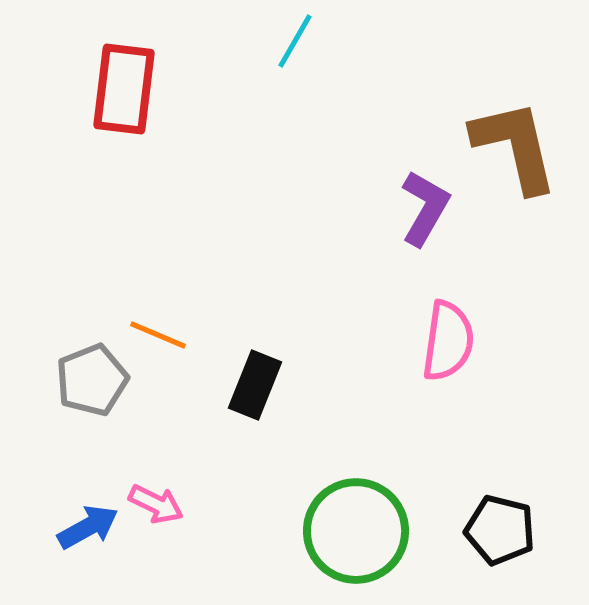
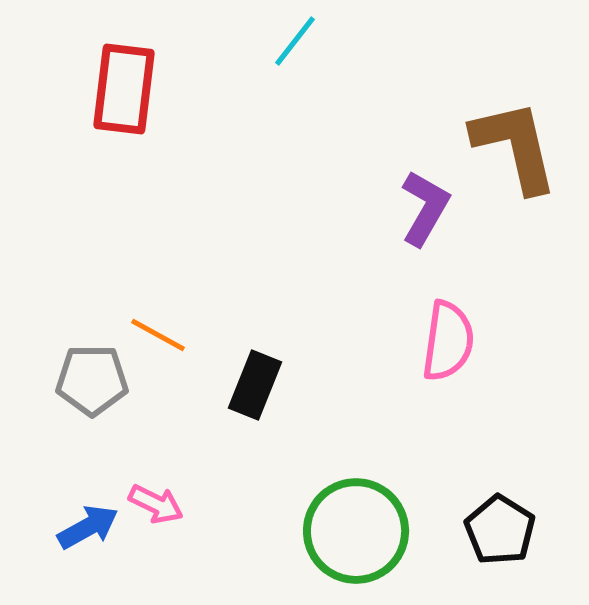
cyan line: rotated 8 degrees clockwise
orange line: rotated 6 degrees clockwise
gray pentagon: rotated 22 degrees clockwise
black pentagon: rotated 18 degrees clockwise
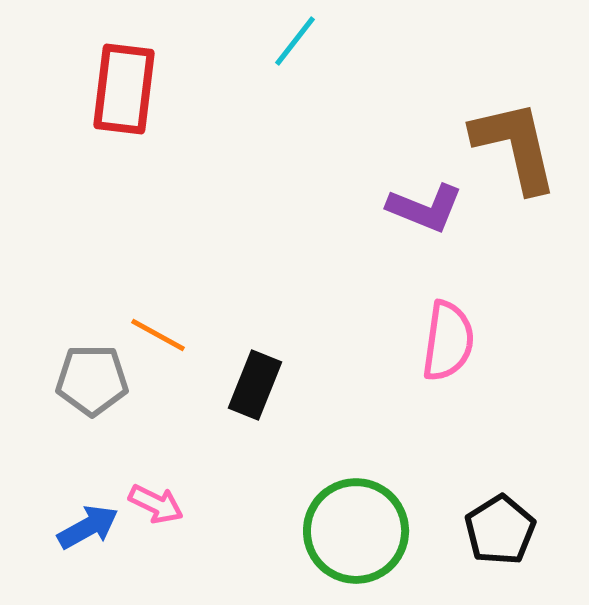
purple L-shape: rotated 82 degrees clockwise
black pentagon: rotated 8 degrees clockwise
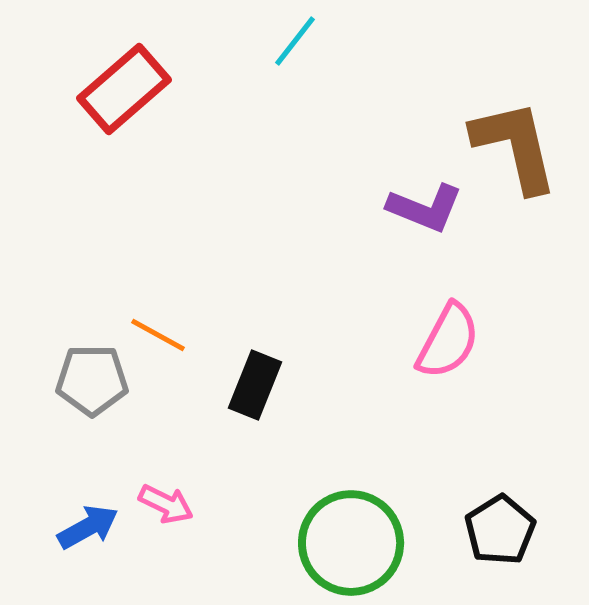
red rectangle: rotated 42 degrees clockwise
pink semicircle: rotated 20 degrees clockwise
pink arrow: moved 10 px right
green circle: moved 5 px left, 12 px down
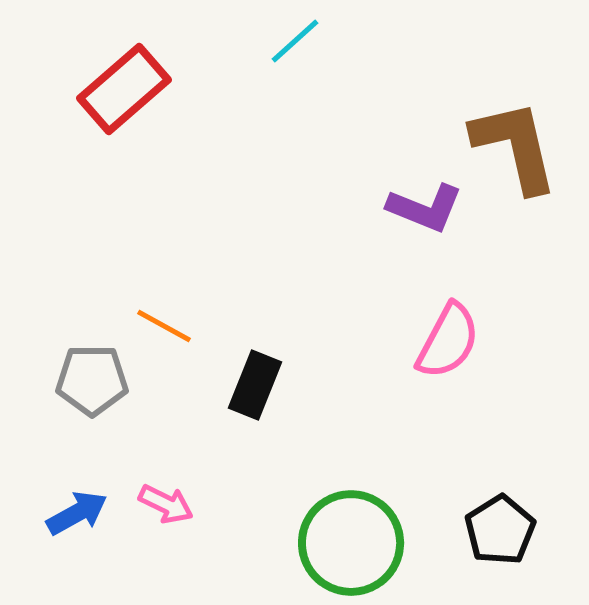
cyan line: rotated 10 degrees clockwise
orange line: moved 6 px right, 9 px up
blue arrow: moved 11 px left, 14 px up
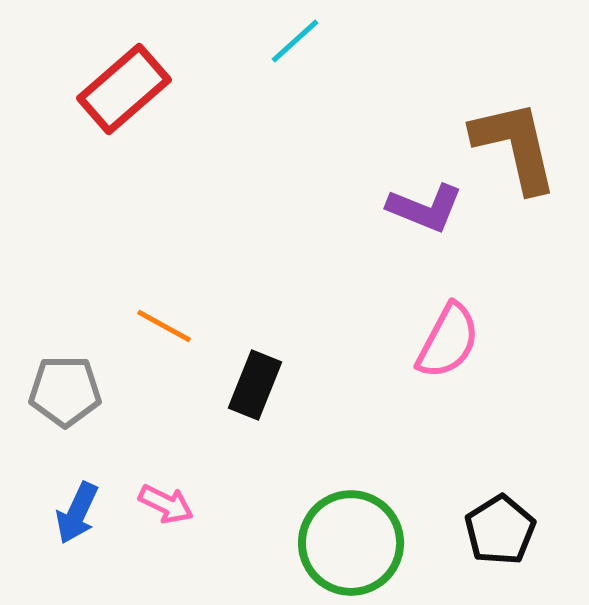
gray pentagon: moved 27 px left, 11 px down
blue arrow: rotated 144 degrees clockwise
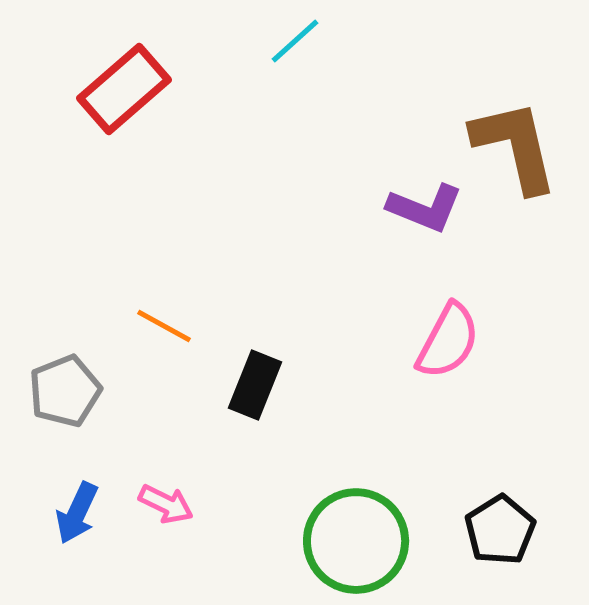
gray pentagon: rotated 22 degrees counterclockwise
green circle: moved 5 px right, 2 px up
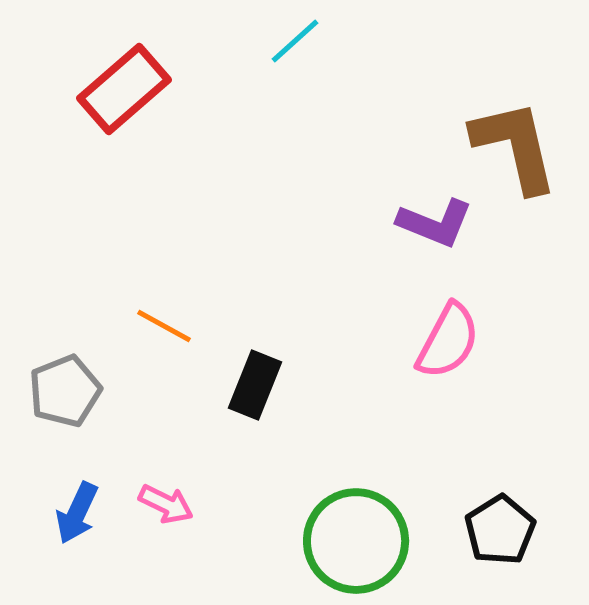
purple L-shape: moved 10 px right, 15 px down
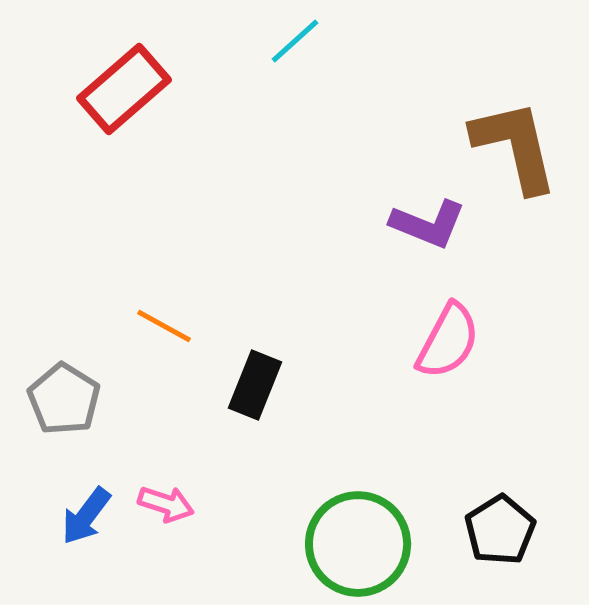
purple L-shape: moved 7 px left, 1 px down
gray pentagon: moved 1 px left, 8 px down; rotated 18 degrees counterclockwise
pink arrow: rotated 8 degrees counterclockwise
blue arrow: moved 9 px right, 3 px down; rotated 12 degrees clockwise
green circle: moved 2 px right, 3 px down
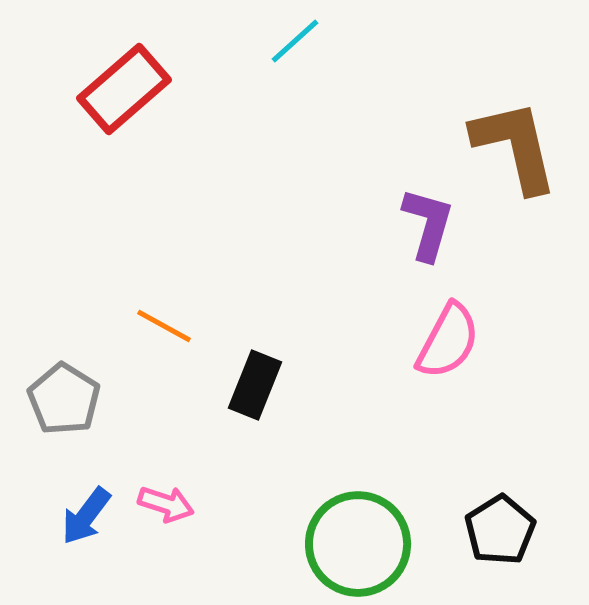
purple L-shape: rotated 96 degrees counterclockwise
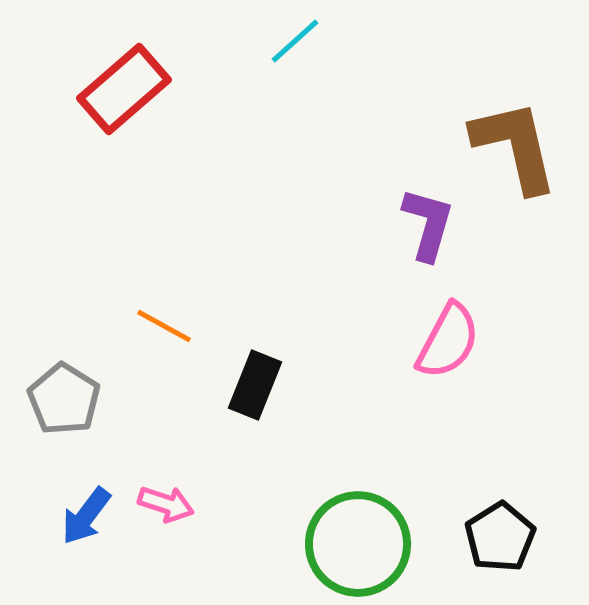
black pentagon: moved 7 px down
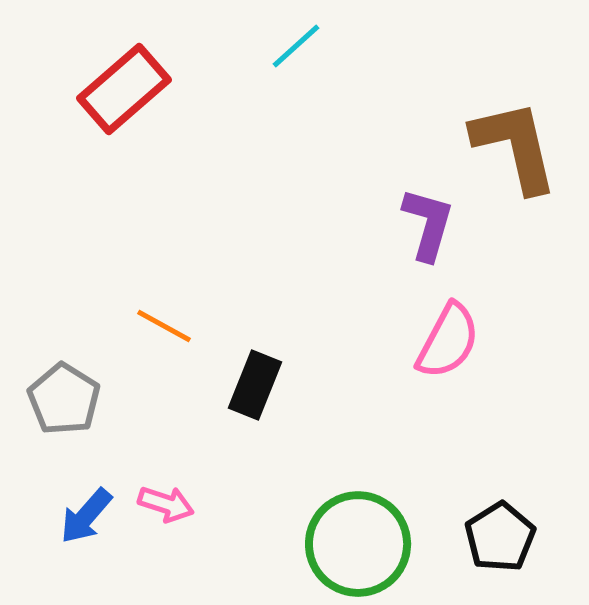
cyan line: moved 1 px right, 5 px down
blue arrow: rotated 4 degrees clockwise
